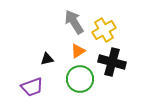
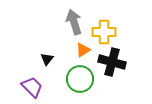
gray arrow: rotated 15 degrees clockwise
yellow cross: moved 2 px down; rotated 30 degrees clockwise
orange triangle: moved 5 px right, 1 px up
black triangle: rotated 40 degrees counterclockwise
purple trapezoid: rotated 115 degrees counterclockwise
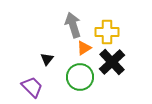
gray arrow: moved 1 px left, 3 px down
yellow cross: moved 3 px right
orange triangle: moved 1 px right, 2 px up
black cross: rotated 32 degrees clockwise
green circle: moved 2 px up
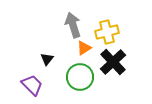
yellow cross: rotated 15 degrees counterclockwise
black cross: moved 1 px right
purple trapezoid: moved 2 px up
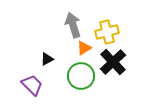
black triangle: rotated 24 degrees clockwise
green circle: moved 1 px right, 1 px up
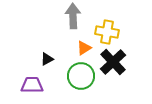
gray arrow: moved 9 px up; rotated 15 degrees clockwise
yellow cross: rotated 25 degrees clockwise
purple trapezoid: rotated 45 degrees counterclockwise
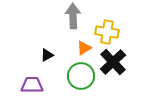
black triangle: moved 4 px up
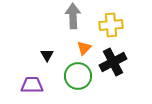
yellow cross: moved 4 px right, 7 px up; rotated 15 degrees counterclockwise
orange triangle: rotated 14 degrees counterclockwise
black triangle: rotated 32 degrees counterclockwise
black cross: rotated 16 degrees clockwise
green circle: moved 3 px left
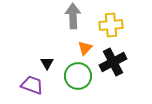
orange triangle: moved 1 px right
black triangle: moved 8 px down
purple trapezoid: rotated 20 degrees clockwise
